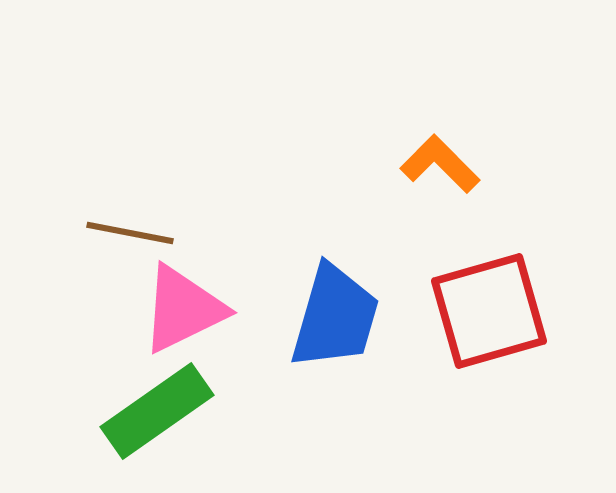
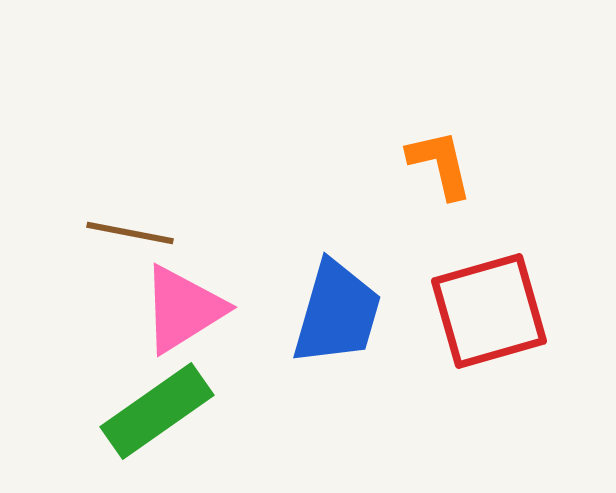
orange L-shape: rotated 32 degrees clockwise
pink triangle: rotated 6 degrees counterclockwise
blue trapezoid: moved 2 px right, 4 px up
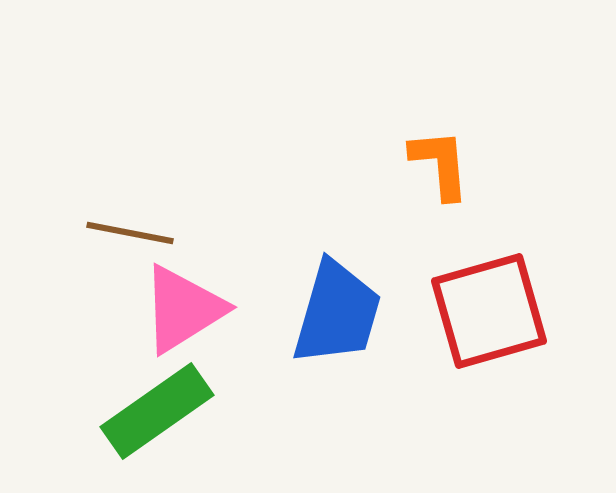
orange L-shape: rotated 8 degrees clockwise
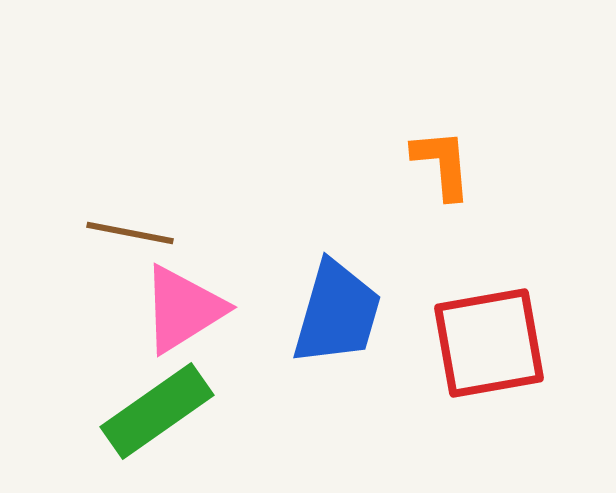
orange L-shape: moved 2 px right
red square: moved 32 px down; rotated 6 degrees clockwise
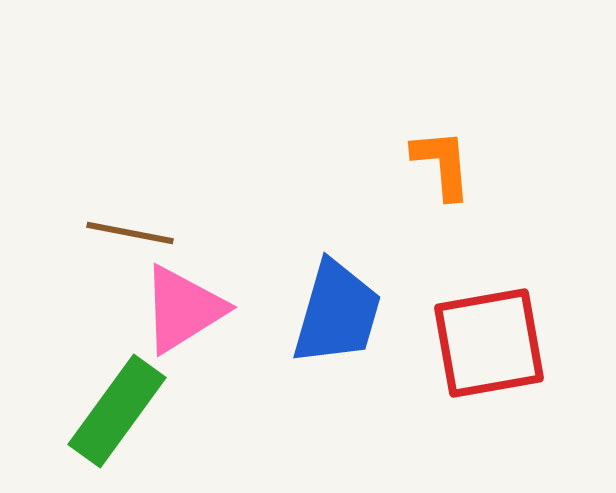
green rectangle: moved 40 px left; rotated 19 degrees counterclockwise
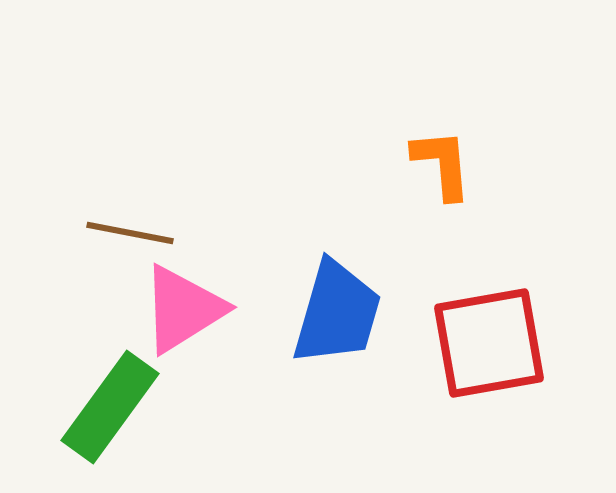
green rectangle: moved 7 px left, 4 px up
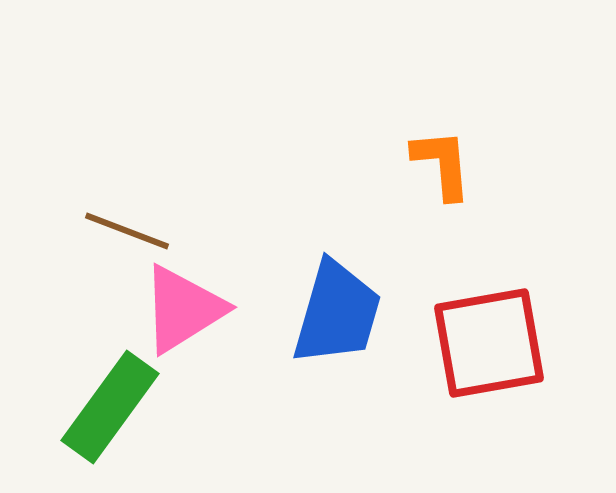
brown line: moved 3 px left, 2 px up; rotated 10 degrees clockwise
